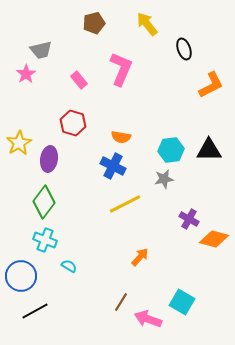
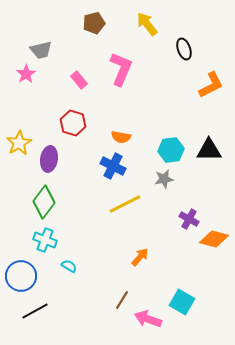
brown line: moved 1 px right, 2 px up
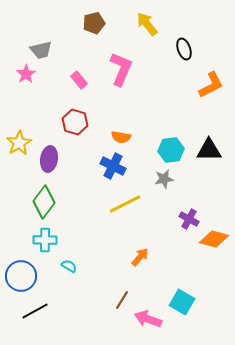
red hexagon: moved 2 px right, 1 px up
cyan cross: rotated 20 degrees counterclockwise
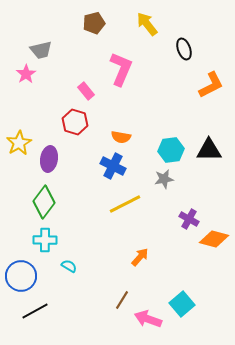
pink rectangle: moved 7 px right, 11 px down
cyan square: moved 2 px down; rotated 20 degrees clockwise
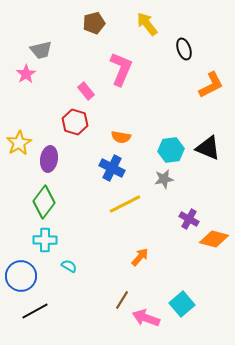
black triangle: moved 1 px left, 2 px up; rotated 24 degrees clockwise
blue cross: moved 1 px left, 2 px down
pink arrow: moved 2 px left, 1 px up
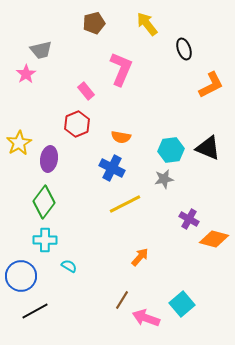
red hexagon: moved 2 px right, 2 px down; rotated 20 degrees clockwise
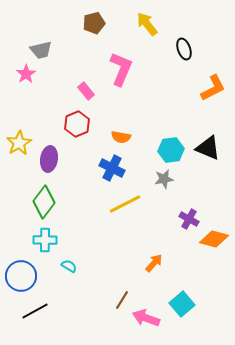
orange L-shape: moved 2 px right, 3 px down
orange arrow: moved 14 px right, 6 px down
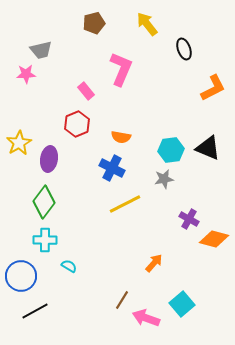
pink star: rotated 30 degrees clockwise
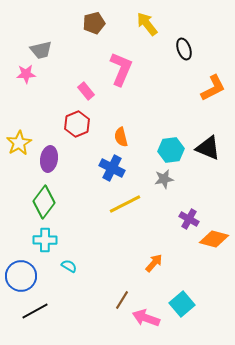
orange semicircle: rotated 66 degrees clockwise
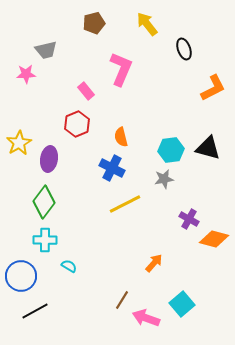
gray trapezoid: moved 5 px right
black triangle: rotated 8 degrees counterclockwise
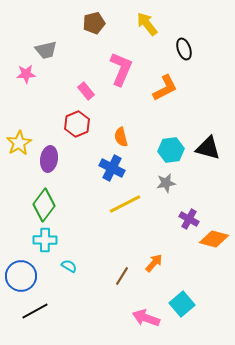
orange L-shape: moved 48 px left
gray star: moved 2 px right, 4 px down
green diamond: moved 3 px down
brown line: moved 24 px up
